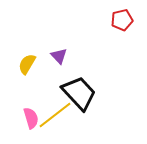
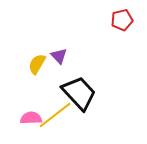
yellow semicircle: moved 10 px right
pink semicircle: rotated 75 degrees counterclockwise
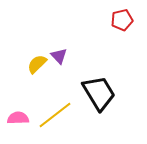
yellow semicircle: rotated 15 degrees clockwise
black trapezoid: moved 20 px right; rotated 12 degrees clockwise
pink semicircle: moved 13 px left
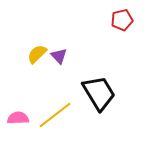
yellow semicircle: moved 10 px up
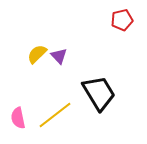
pink semicircle: rotated 100 degrees counterclockwise
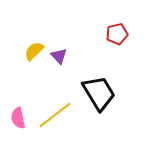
red pentagon: moved 5 px left, 14 px down
yellow semicircle: moved 3 px left, 3 px up
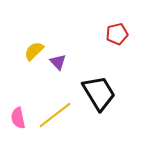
purple triangle: moved 1 px left, 6 px down
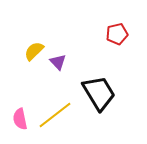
pink semicircle: moved 2 px right, 1 px down
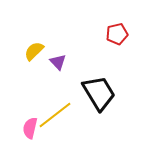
pink semicircle: moved 10 px right, 9 px down; rotated 25 degrees clockwise
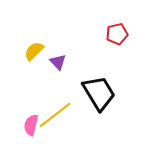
pink semicircle: moved 1 px right, 3 px up
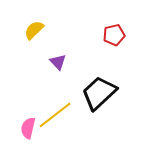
red pentagon: moved 3 px left, 1 px down
yellow semicircle: moved 21 px up
black trapezoid: rotated 102 degrees counterclockwise
pink semicircle: moved 3 px left, 3 px down
